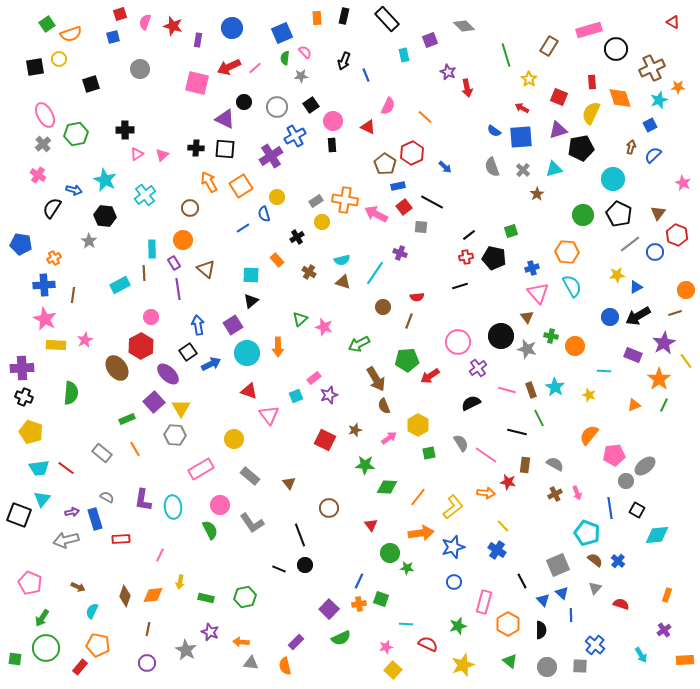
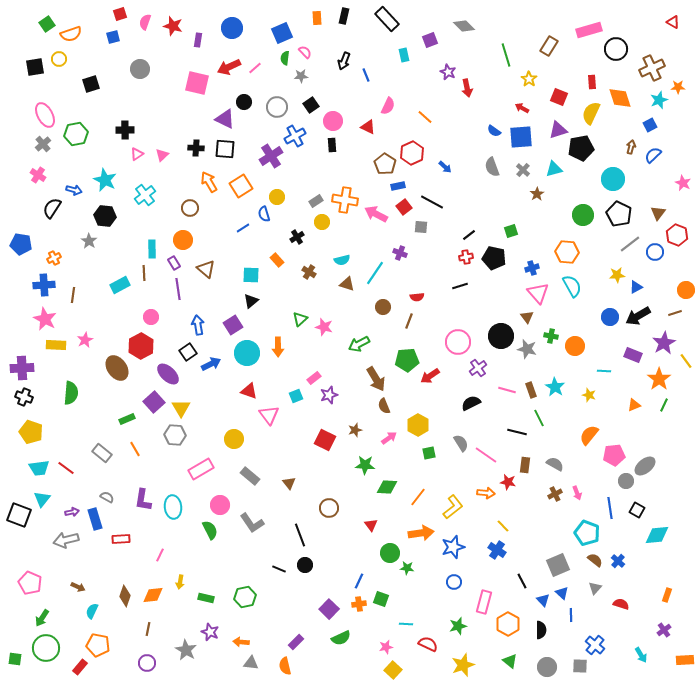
brown triangle at (343, 282): moved 4 px right, 2 px down
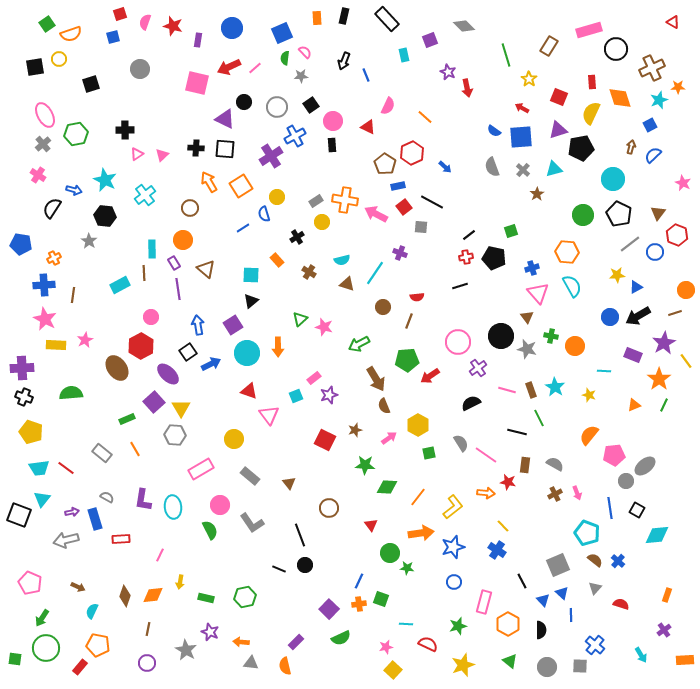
green semicircle at (71, 393): rotated 100 degrees counterclockwise
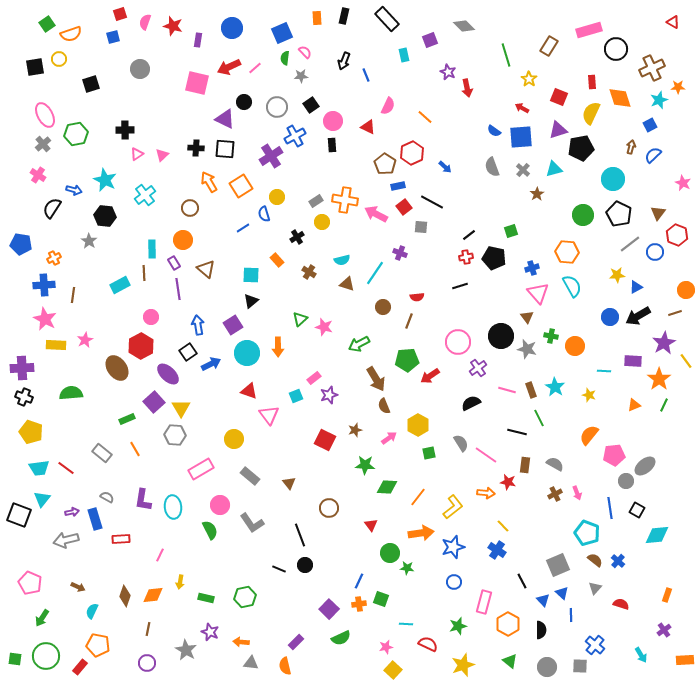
purple rectangle at (633, 355): moved 6 px down; rotated 18 degrees counterclockwise
green circle at (46, 648): moved 8 px down
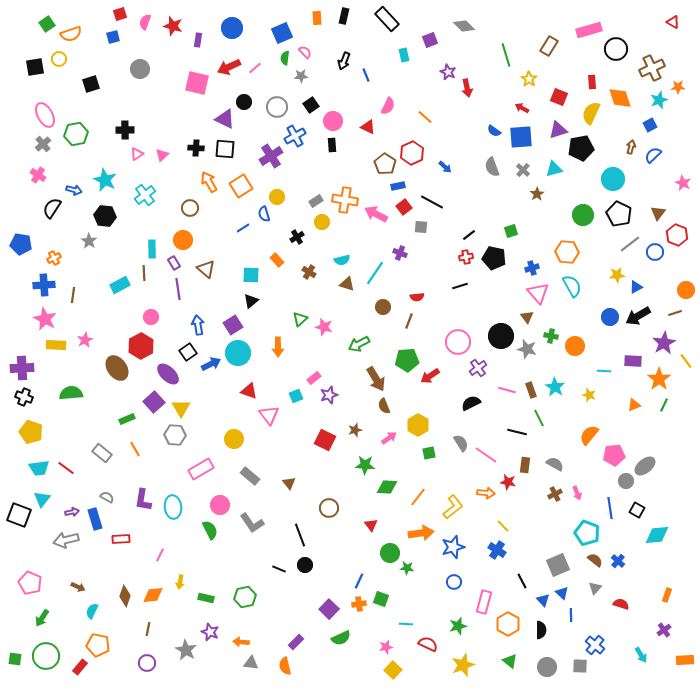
cyan circle at (247, 353): moved 9 px left
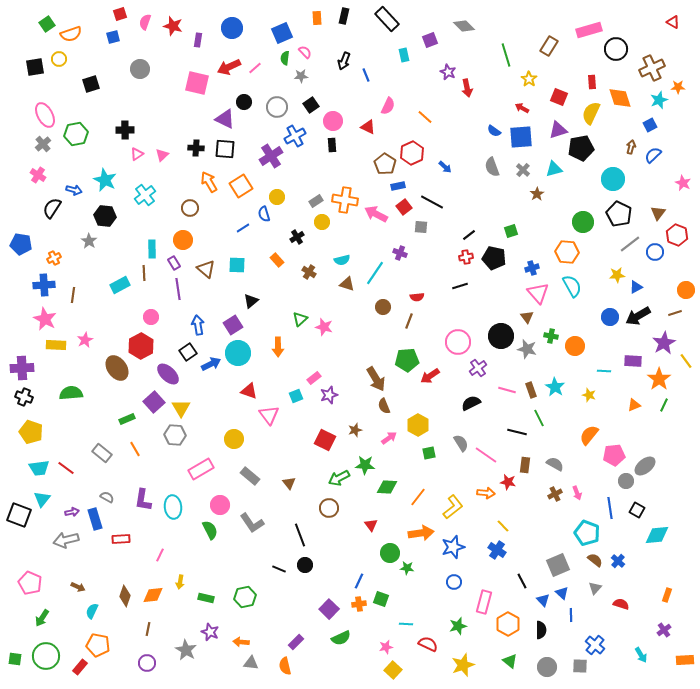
green circle at (583, 215): moved 7 px down
cyan square at (251, 275): moved 14 px left, 10 px up
green arrow at (359, 344): moved 20 px left, 134 px down
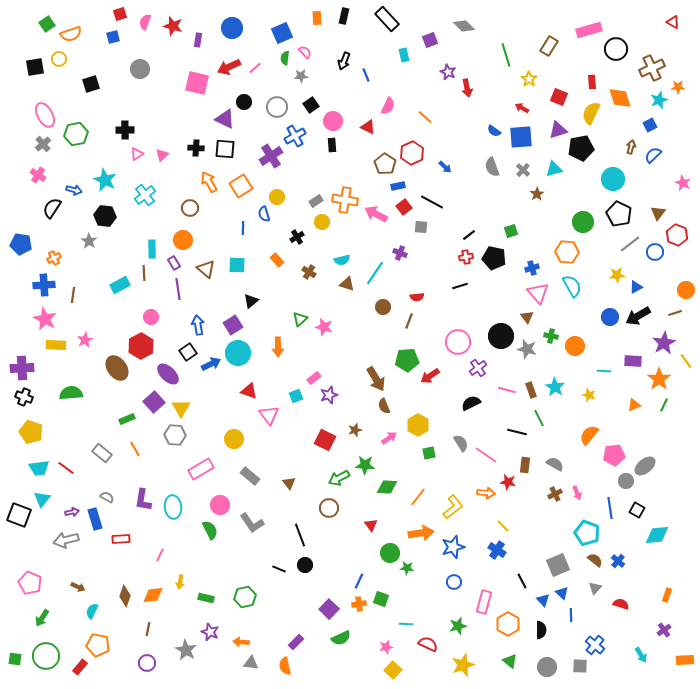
blue line at (243, 228): rotated 56 degrees counterclockwise
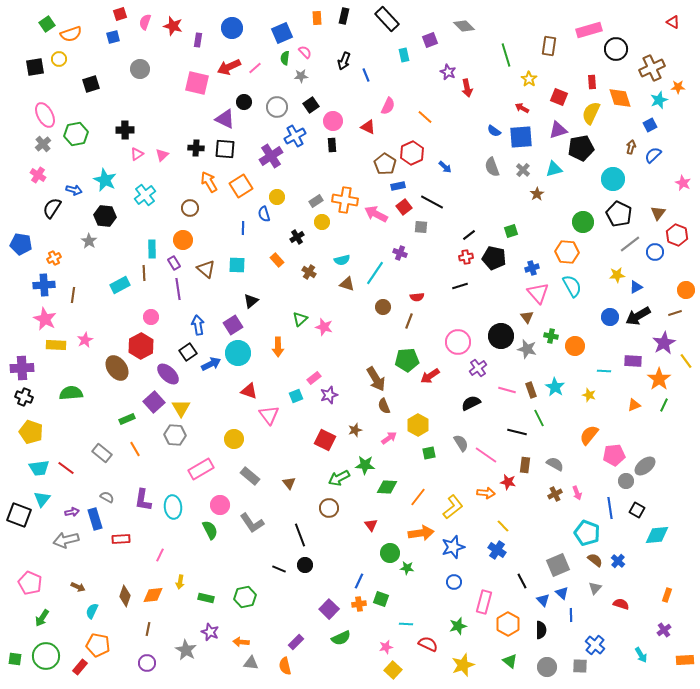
brown rectangle at (549, 46): rotated 24 degrees counterclockwise
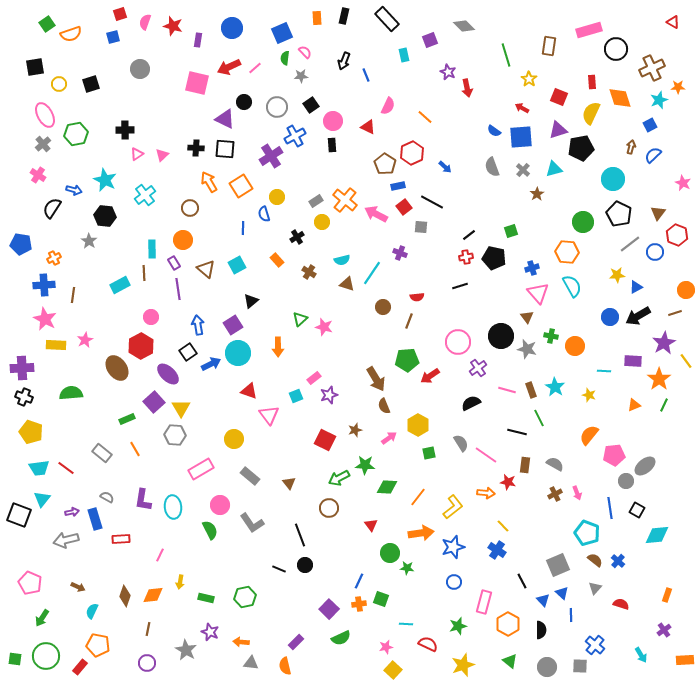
yellow circle at (59, 59): moved 25 px down
orange cross at (345, 200): rotated 30 degrees clockwise
cyan square at (237, 265): rotated 30 degrees counterclockwise
cyan line at (375, 273): moved 3 px left
